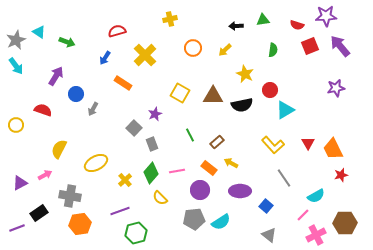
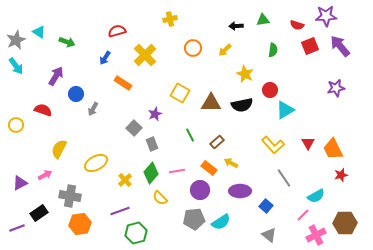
brown triangle at (213, 96): moved 2 px left, 7 px down
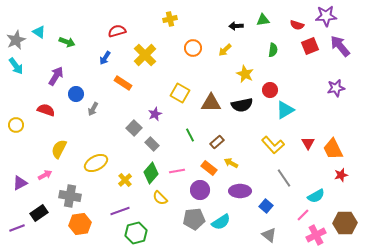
red semicircle at (43, 110): moved 3 px right
gray rectangle at (152, 144): rotated 24 degrees counterclockwise
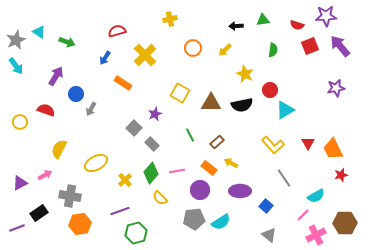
gray arrow at (93, 109): moved 2 px left
yellow circle at (16, 125): moved 4 px right, 3 px up
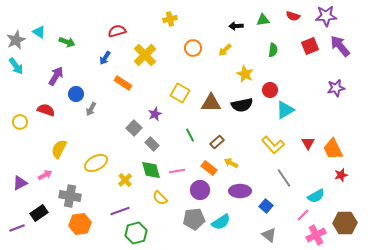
red semicircle at (297, 25): moved 4 px left, 9 px up
green diamond at (151, 173): moved 3 px up; rotated 55 degrees counterclockwise
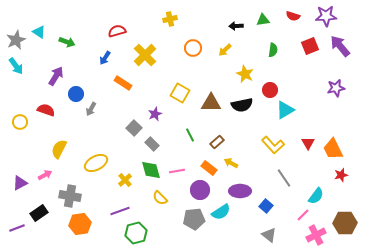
cyan semicircle at (316, 196): rotated 24 degrees counterclockwise
cyan semicircle at (221, 222): moved 10 px up
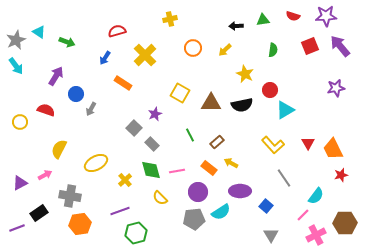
purple circle at (200, 190): moved 2 px left, 2 px down
gray triangle at (269, 235): moved 2 px right; rotated 21 degrees clockwise
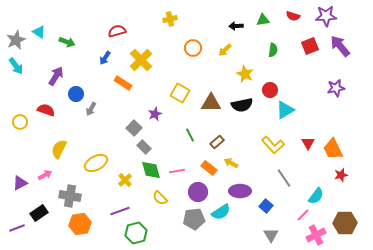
yellow cross at (145, 55): moved 4 px left, 5 px down
gray rectangle at (152, 144): moved 8 px left, 3 px down
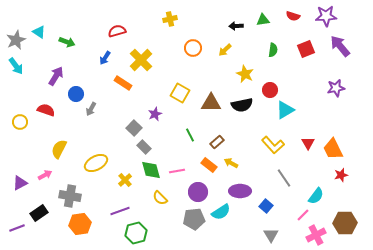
red square at (310, 46): moved 4 px left, 3 px down
orange rectangle at (209, 168): moved 3 px up
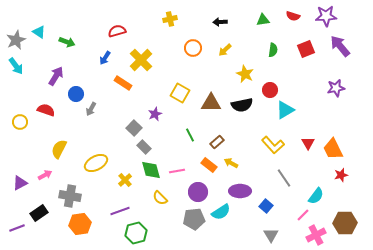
black arrow at (236, 26): moved 16 px left, 4 px up
